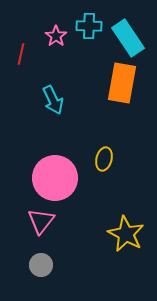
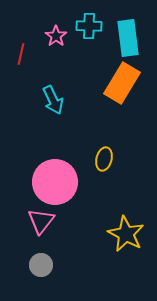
cyan rectangle: rotated 27 degrees clockwise
orange rectangle: rotated 21 degrees clockwise
pink circle: moved 4 px down
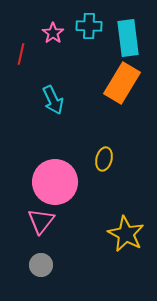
pink star: moved 3 px left, 3 px up
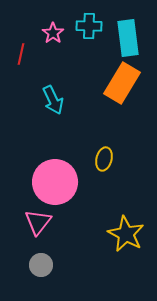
pink triangle: moved 3 px left, 1 px down
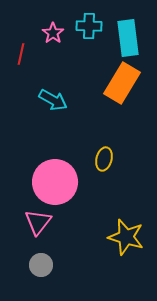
cyan arrow: rotated 36 degrees counterclockwise
yellow star: moved 3 px down; rotated 12 degrees counterclockwise
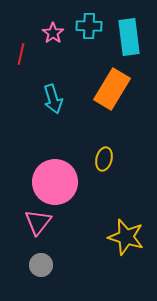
cyan rectangle: moved 1 px right, 1 px up
orange rectangle: moved 10 px left, 6 px down
cyan arrow: moved 1 px up; rotated 44 degrees clockwise
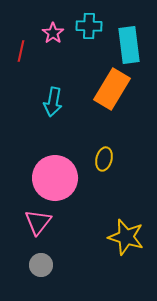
cyan rectangle: moved 8 px down
red line: moved 3 px up
cyan arrow: moved 3 px down; rotated 28 degrees clockwise
pink circle: moved 4 px up
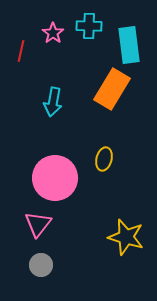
pink triangle: moved 2 px down
